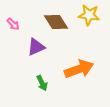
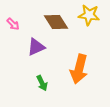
orange arrow: rotated 124 degrees clockwise
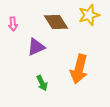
yellow star: rotated 25 degrees counterclockwise
pink arrow: rotated 40 degrees clockwise
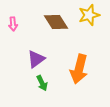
purple triangle: moved 12 px down; rotated 12 degrees counterclockwise
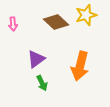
yellow star: moved 3 px left
brown diamond: rotated 15 degrees counterclockwise
orange arrow: moved 1 px right, 3 px up
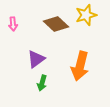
brown diamond: moved 2 px down
green arrow: rotated 42 degrees clockwise
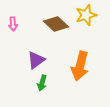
purple triangle: moved 1 px down
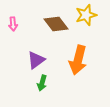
brown diamond: rotated 10 degrees clockwise
orange arrow: moved 2 px left, 6 px up
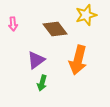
brown diamond: moved 1 px left, 5 px down
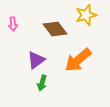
orange arrow: rotated 36 degrees clockwise
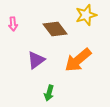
green arrow: moved 7 px right, 10 px down
